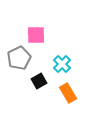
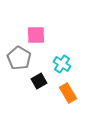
gray pentagon: rotated 15 degrees counterclockwise
cyan cross: rotated 12 degrees counterclockwise
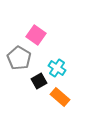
pink square: rotated 36 degrees clockwise
cyan cross: moved 5 px left, 4 px down
orange rectangle: moved 8 px left, 4 px down; rotated 18 degrees counterclockwise
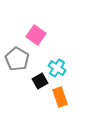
gray pentagon: moved 2 px left, 1 px down
black square: moved 1 px right
orange rectangle: rotated 30 degrees clockwise
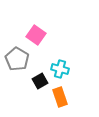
cyan cross: moved 3 px right, 1 px down; rotated 18 degrees counterclockwise
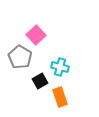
pink square: rotated 12 degrees clockwise
gray pentagon: moved 3 px right, 2 px up
cyan cross: moved 2 px up
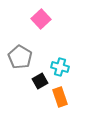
pink square: moved 5 px right, 16 px up
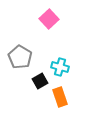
pink square: moved 8 px right
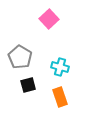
black square: moved 12 px left, 4 px down; rotated 14 degrees clockwise
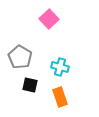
black square: moved 2 px right; rotated 28 degrees clockwise
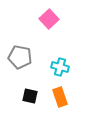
gray pentagon: rotated 20 degrees counterclockwise
black square: moved 11 px down
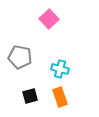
cyan cross: moved 2 px down
black square: rotated 28 degrees counterclockwise
